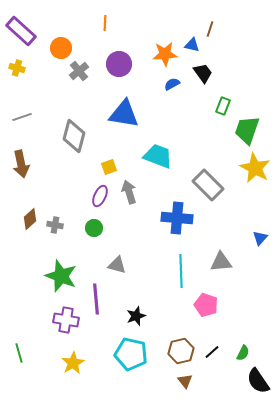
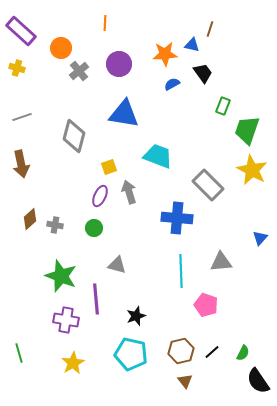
yellow star at (255, 168): moved 3 px left, 2 px down
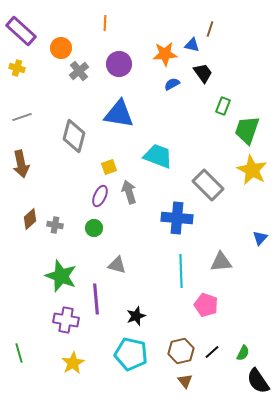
blue triangle at (124, 114): moved 5 px left
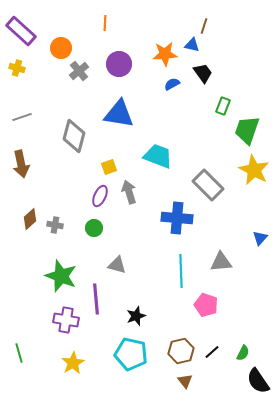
brown line at (210, 29): moved 6 px left, 3 px up
yellow star at (252, 170): moved 2 px right
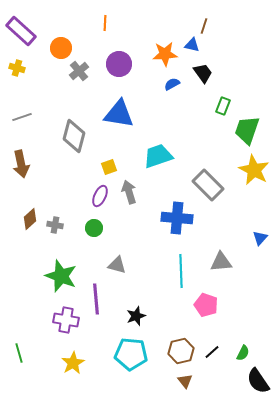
cyan trapezoid at (158, 156): rotated 40 degrees counterclockwise
cyan pentagon at (131, 354): rotated 8 degrees counterclockwise
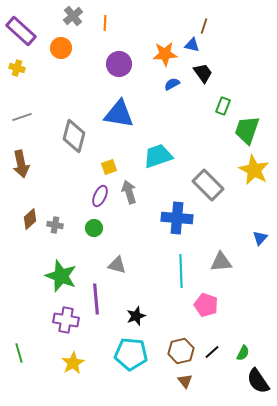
gray cross at (79, 71): moved 6 px left, 55 px up
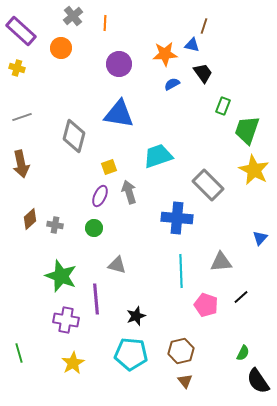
black line at (212, 352): moved 29 px right, 55 px up
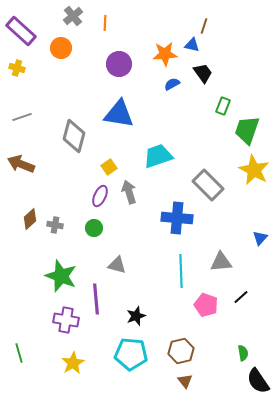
brown arrow at (21, 164): rotated 124 degrees clockwise
yellow square at (109, 167): rotated 14 degrees counterclockwise
green semicircle at (243, 353): rotated 35 degrees counterclockwise
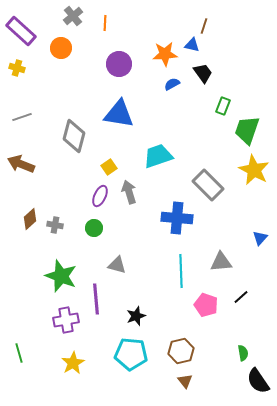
purple cross at (66, 320): rotated 20 degrees counterclockwise
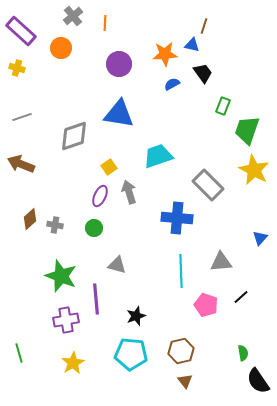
gray diamond at (74, 136): rotated 56 degrees clockwise
